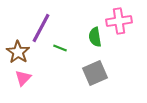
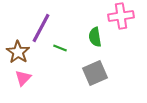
pink cross: moved 2 px right, 5 px up
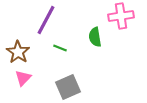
purple line: moved 5 px right, 8 px up
gray square: moved 27 px left, 14 px down
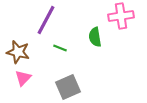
brown star: rotated 20 degrees counterclockwise
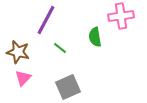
green line: rotated 16 degrees clockwise
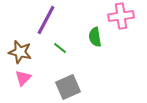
brown star: moved 2 px right
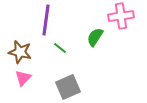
purple line: rotated 20 degrees counterclockwise
green semicircle: rotated 42 degrees clockwise
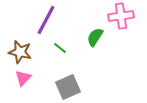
purple line: rotated 20 degrees clockwise
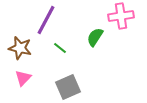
brown star: moved 4 px up
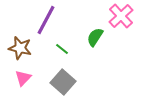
pink cross: rotated 35 degrees counterclockwise
green line: moved 2 px right, 1 px down
gray square: moved 5 px left, 5 px up; rotated 25 degrees counterclockwise
